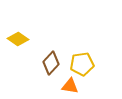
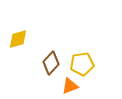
yellow diamond: rotated 50 degrees counterclockwise
orange triangle: rotated 30 degrees counterclockwise
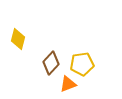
yellow diamond: rotated 60 degrees counterclockwise
orange triangle: moved 2 px left, 2 px up
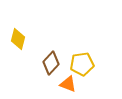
orange triangle: rotated 42 degrees clockwise
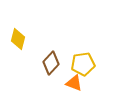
yellow pentagon: moved 1 px right
orange triangle: moved 6 px right, 1 px up
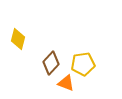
orange triangle: moved 8 px left
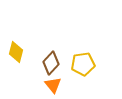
yellow diamond: moved 2 px left, 13 px down
orange triangle: moved 13 px left, 2 px down; rotated 30 degrees clockwise
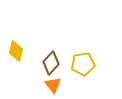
yellow diamond: moved 1 px up
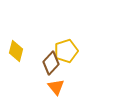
yellow pentagon: moved 17 px left, 13 px up; rotated 10 degrees counterclockwise
orange triangle: moved 3 px right, 2 px down
